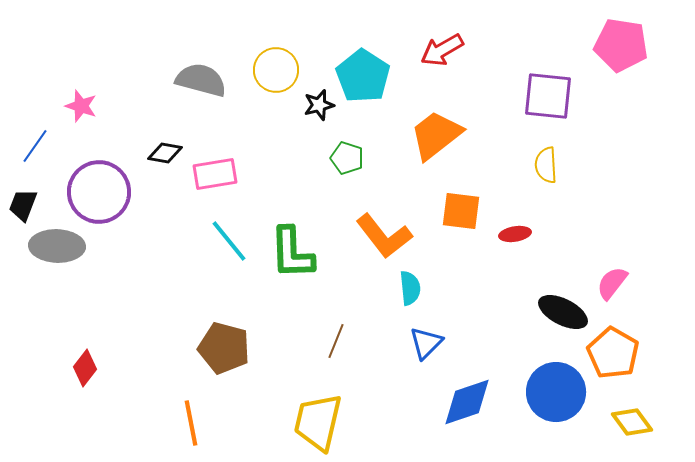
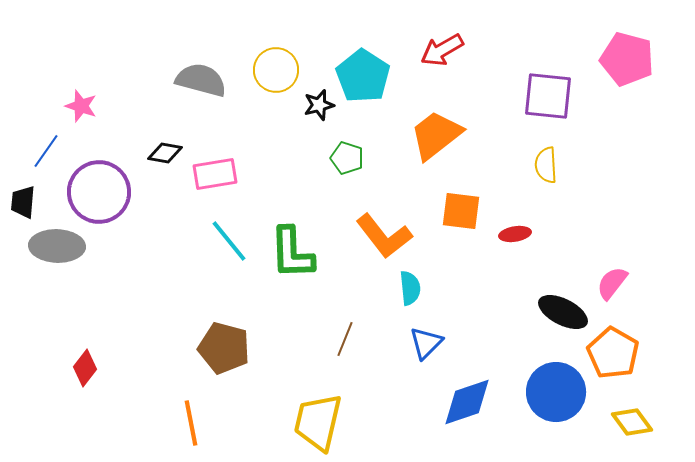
pink pentagon: moved 6 px right, 14 px down; rotated 6 degrees clockwise
blue line: moved 11 px right, 5 px down
black trapezoid: moved 3 px up; rotated 16 degrees counterclockwise
brown line: moved 9 px right, 2 px up
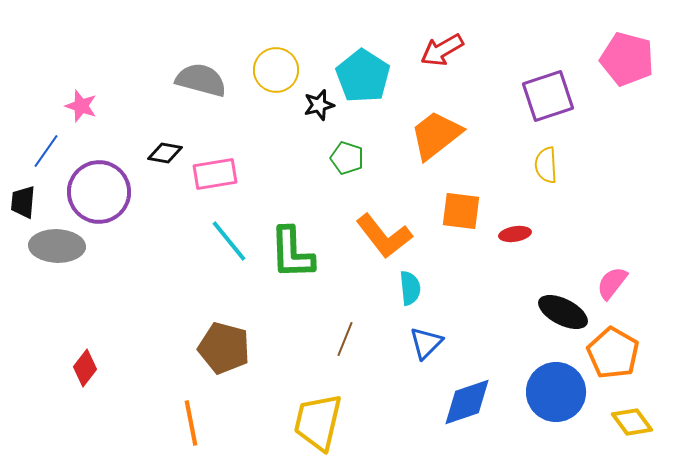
purple square: rotated 24 degrees counterclockwise
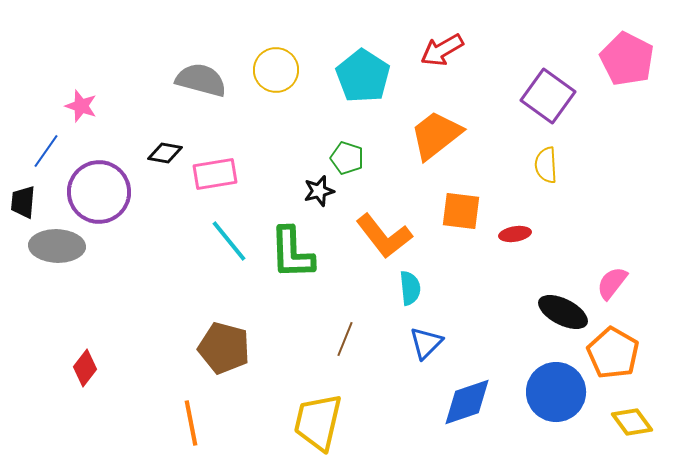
pink pentagon: rotated 12 degrees clockwise
purple square: rotated 36 degrees counterclockwise
black star: moved 86 px down
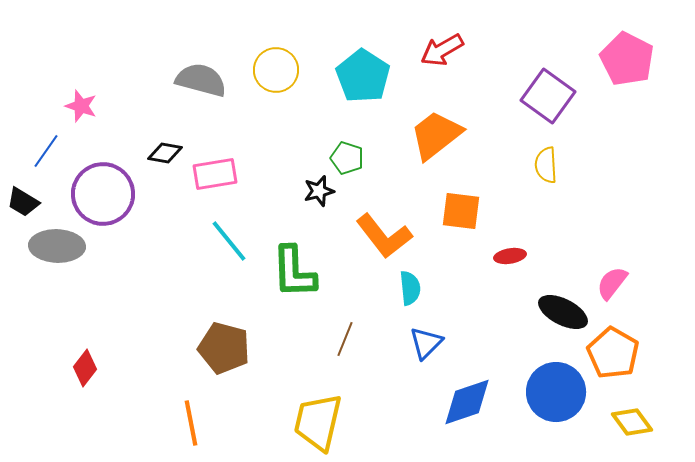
purple circle: moved 4 px right, 2 px down
black trapezoid: rotated 64 degrees counterclockwise
red ellipse: moved 5 px left, 22 px down
green L-shape: moved 2 px right, 19 px down
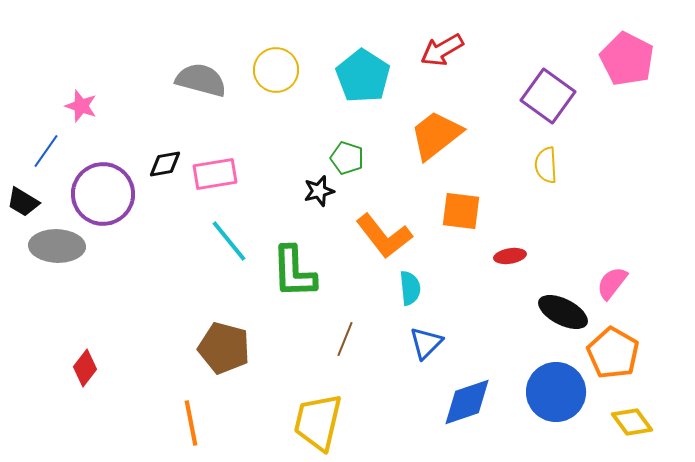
black diamond: moved 11 px down; rotated 20 degrees counterclockwise
